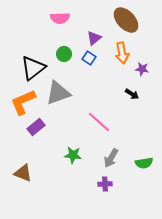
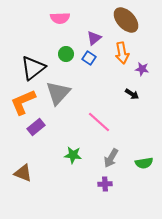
green circle: moved 2 px right
gray triangle: rotated 28 degrees counterclockwise
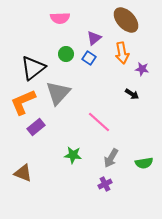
purple cross: rotated 24 degrees counterclockwise
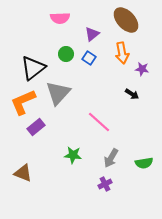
purple triangle: moved 2 px left, 4 px up
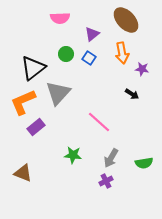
purple cross: moved 1 px right, 3 px up
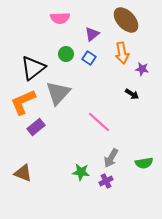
green star: moved 8 px right, 17 px down
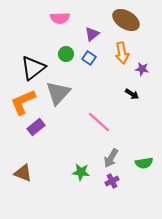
brown ellipse: rotated 16 degrees counterclockwise
purple cross: moved 6 px right
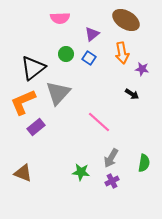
green semicircle: rotated 72 degrees counterclockwise
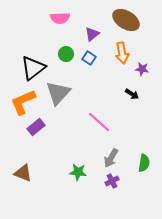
green star: moved 3 px left
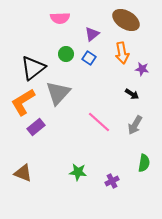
orange L-shape: rotated 8 degrees counterclockwise
gray arrow: moved 24 px right, 33 px up
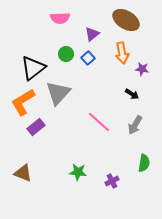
blue square: moved 1 px left; rotated 16 degrees clockwise
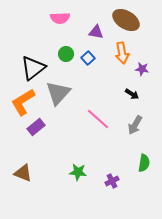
purple triangle: moved 4 px right, 2 px up; rotated 49 degrees clockwise
pink line: moved 1 px left, 3 px up
